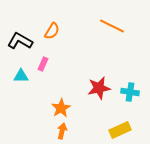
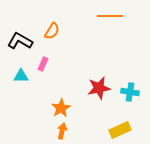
orange line: moved 2 px left, 10 px up; rotated 25 degrees counterclockwise
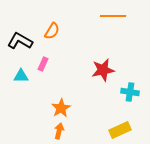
orange line: moved 3 px right
red star: moved 4 px right, 18 px up
orange arrow: moved 3 px left
